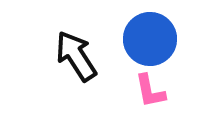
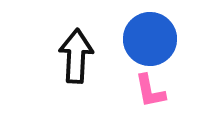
black arrow: rotated 36 degrees clockwise
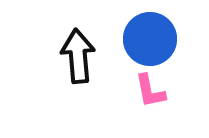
black arrow: moved 2 px right; rotated 8 degrees counterclockwise
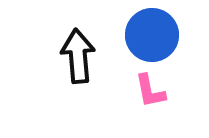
blue circle: moved 2 px right, 4 px up
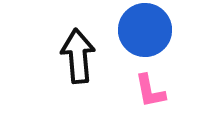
blue circle: moved 7 px left, 5 px up
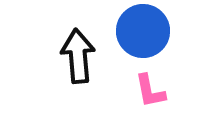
blue circle: moved 2 px left, 1 px down
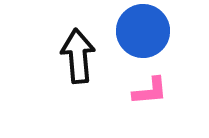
pink L-shape: rotated 84 degrees counterclockwise
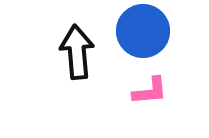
black arrow: moved 1 px left, 4 px up
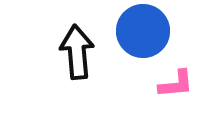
pink L-shape: moved 26 px right, 7 px up
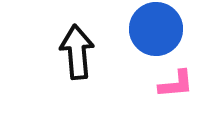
blue circle: moved 13 px right, 2 px up
